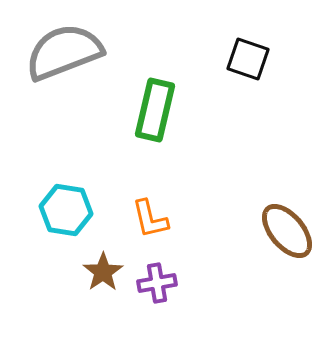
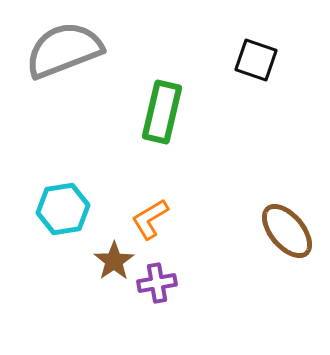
gray semicircle: moved 2 px up
black square: moved 8 px right, 1 px down
green rectangle: moved 7 px right, 2 px down
cyan hexagon: moved 3 px left, 1 px up; rotated 18 degrees counterclockwise
orange L-shape: rotated 72 degrees clockwise
brown star: moved 11 px right, 11 px up
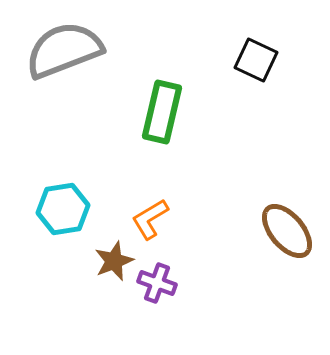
black square: rotated 6 degrees clockwise
brown star: rotated 12 degrees clockwise
purple cross: rotated 30 degrees clockwise
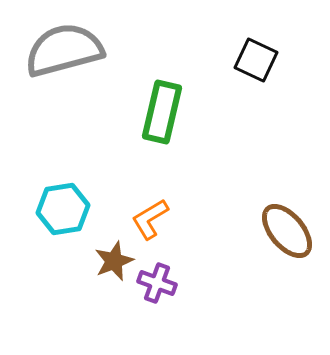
gray semicircle: rotated 6 degrees clockwise
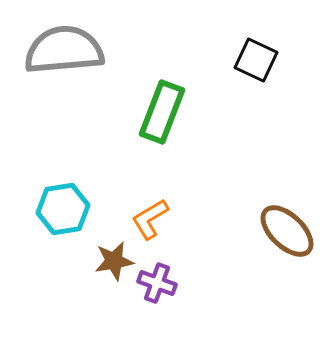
gray semicircle: rotated 10 degrees clockwise
green rectangle: rotated 8 degrees clockwise
brown ellipse: rotated 6 degrees counterclockwise
brown star: rotated 12 degrees clockwise
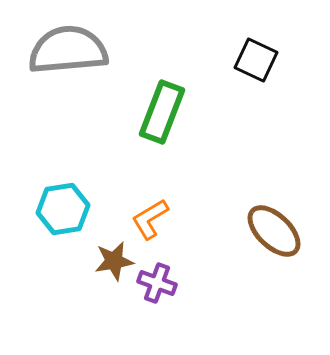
gray semicircle: moved 4 px right
brown ellipse: moved 13 px left
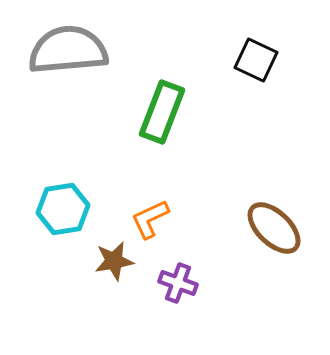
orange L-shape: rotated 6 degrees clockwise
brown ellipse: moved 3 px up
purple cross: moved 21 px right
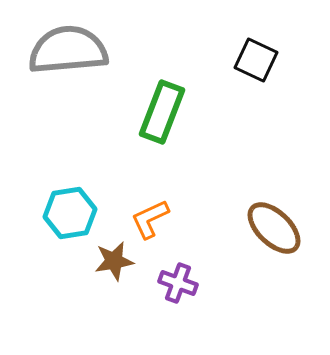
cyan hexagon: moved 7 px right, 4 px down
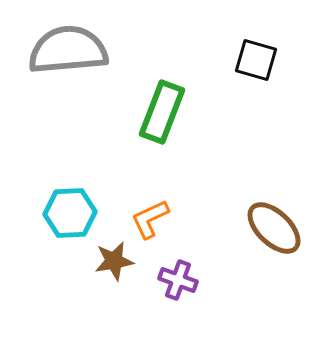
black square: rotated 9 degrees counterclockwise
cyan hexagon: rotated 6 degrees clockwise
purple cross: moved 3 px up
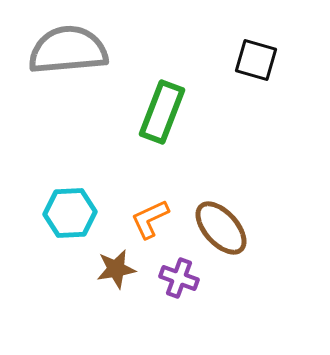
brown ellipse: moved 53 px left; rotated 4 degrees clockwise
brown star: moved 2 px right, 8 px down
purple cross: moved 1 px right, 2 px up
